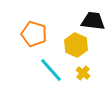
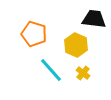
black trapezoid: moved 1 px right, 2 px up
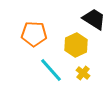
black trapezoid: rotated 25 degrees clockwise
orange pentagon: rotated 15 degrees counterclockwise
yellow hexagon: rotated 10 degrees clockwise
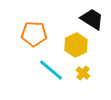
black trapezoid: moved 2 px left
cyan line: rotated 8 degrees counterclockwise
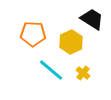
orange pentagon: moved 1 px left
yellow hexagon: moved 5 px left, 3 px up
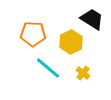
cyan line: moved 3 px left, 2 px up
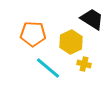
yellow cross: moved 1 px right, 9 px up; rotated 24 degrees counterclockwise
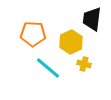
black trapezoid: rotated 115 degrees counterclockwise
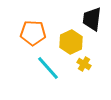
orange pentagon: moved 1 px up
yellow cross: rotated 16 degrees clockwise
cyan line: rotated 8 degrees clockwise
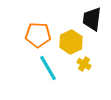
orange pentagon: moved 5 px right, 2 px down
cyan line: rotated 12 degrees clockwise
